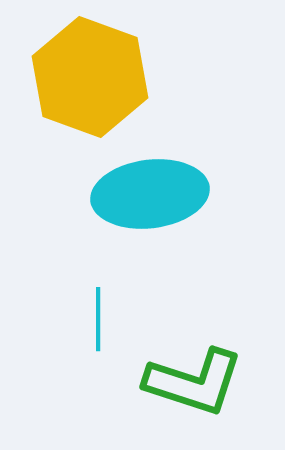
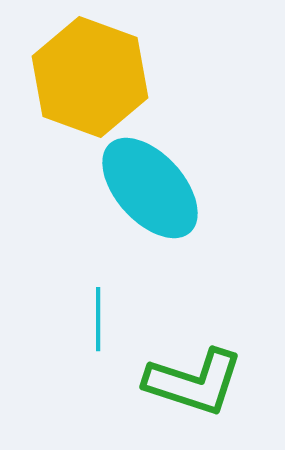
cyan ellipse: moved 6 px up; rotated 55 degrees clockwise
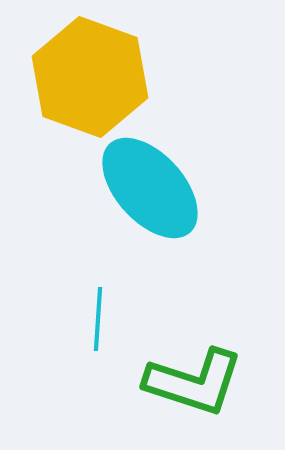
cyan line: rotated 4 degrees clockwise
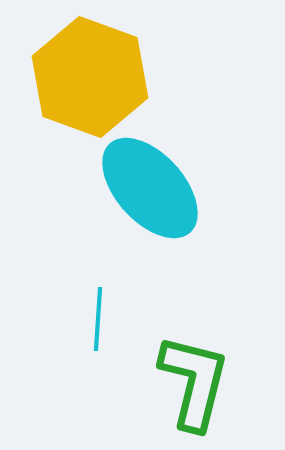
green L-shape: rotated 94 degrees counterclockwise
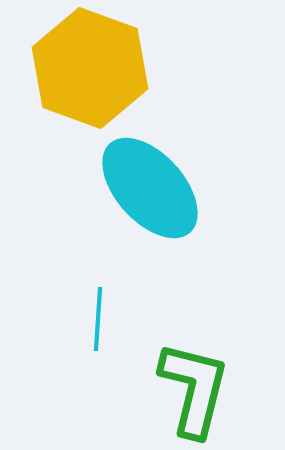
yellow hexagon: moved 9 px up
green L-shape: moved 7 px down
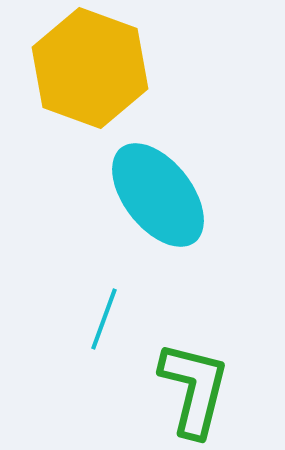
cyan ellipse: moved 8 px right, 7 px down; rotated 4 degrees clockwise
cyan line: moved 6 px right; rotated 16 degrees clockwise
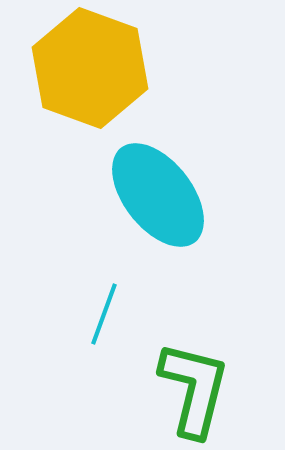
cyan line: moved 5 px up
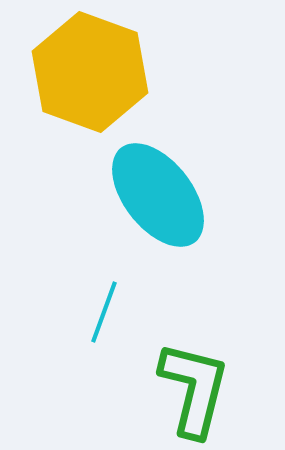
yellow hexagon: moved 4 px down
cyan line: moved 2 px up
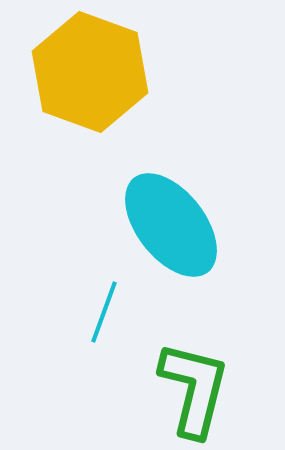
cyan ellipse: moved 13 px right, 30 px down
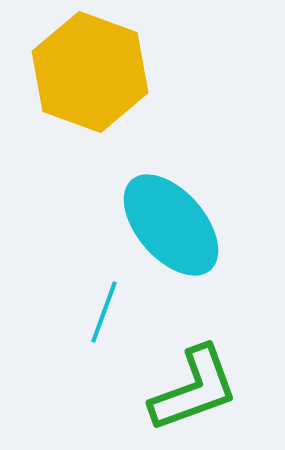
cyan ellipse: rotated 3 degrees counterclockwise
green L-shape: rotated 56 degrees clockwise
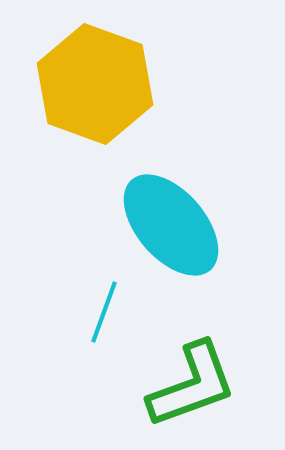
yellow hexagon: moved 5 px right, 12 px down
green L-shape: moved 2 px left, 4 px up
